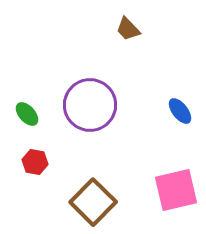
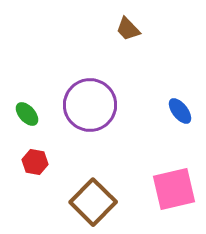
pink square: moved 2 px left, 1 px up
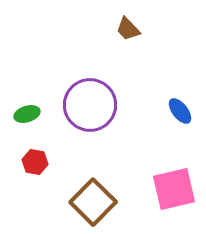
green ellipse: rotated 65 degrees counterclockwise
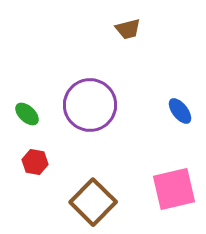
brown trapezoid: rotated 60 degrees counterclockwise
green ellipse: rotated 60 degrees clockwise
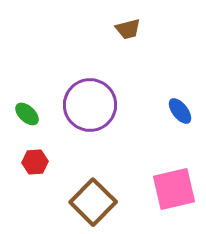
red hexagon: rotated 15 degrees counterclockwise
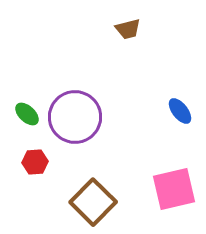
purple circle: moved 15 px left, 12 px down
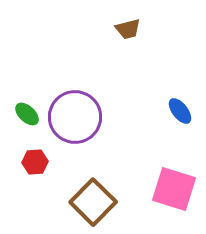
pink square: rotated 30 degrees clockwise
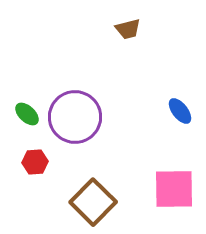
pink square: rotated 18 degrees counterclockwise
